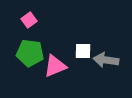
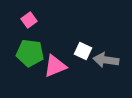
white square: rotated 24 degrees clockwise
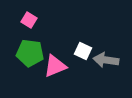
pink square: rotated 21 degrees counterclockwise
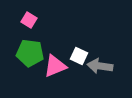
white square: moved 4 px left, 5 px down
gray arrow: moved 6 px left, 6 px down
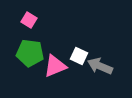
gray arrow: rotated 15 degrees clockwise
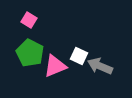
green pentagon: rotated 20 degrees clockwise
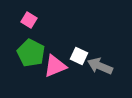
green pentagon: moved 1 px right
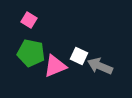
green pentagon: rotated 16 degrees counterclockwise
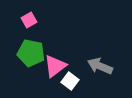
pink square: rotated 28 degrees clockwise
white square: moved 9 px left, 25 px down; rotated 12 degrees clockwise
pink triangle: rotated 15 degrees counterclockwise
